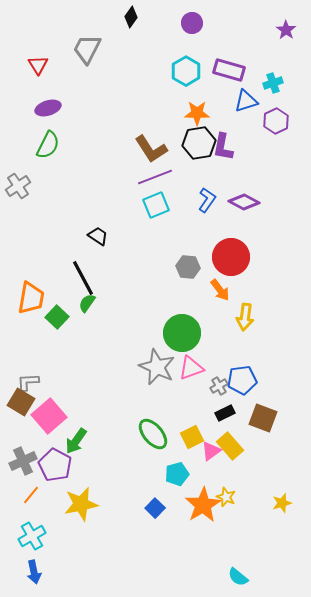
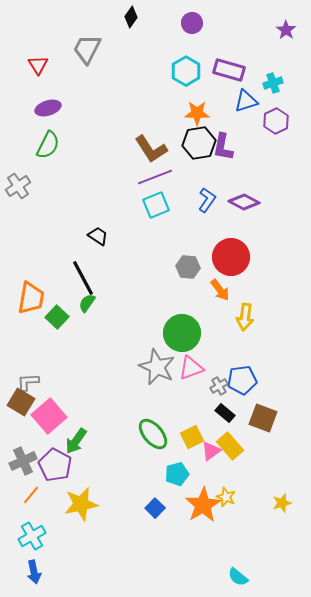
black rectangle at (225, 413): rotated 66 degrees clockwise
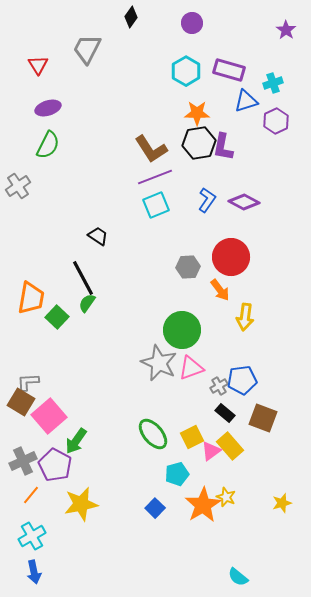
gray hexagon at (188, 267): rotated 10 degrees counterclockwise
green circle at (182, 333): moved 3 px up
gray star at (157, 367): moved 2 px right, 4 px up
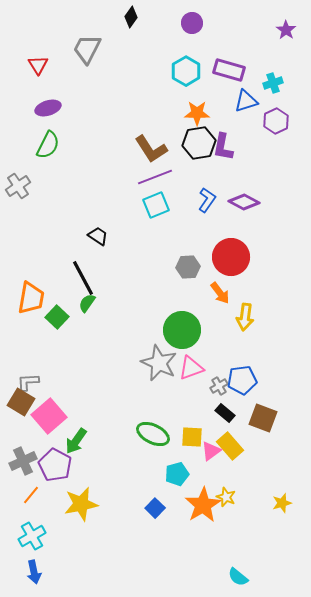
orange arrow at (220, 290): moved 3 px down
green ellipse at (153, 434): rotated 24 degrees counterclockwise
yellow square at (192, 437): rotated 30 degrees clockwise
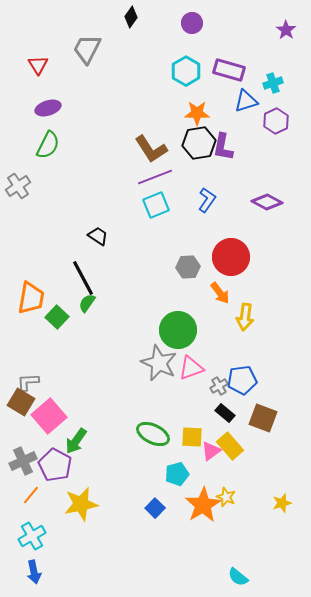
purple diamond at (244, 202): moved 23 px right
green circle at (182, 330): moved 4 px left
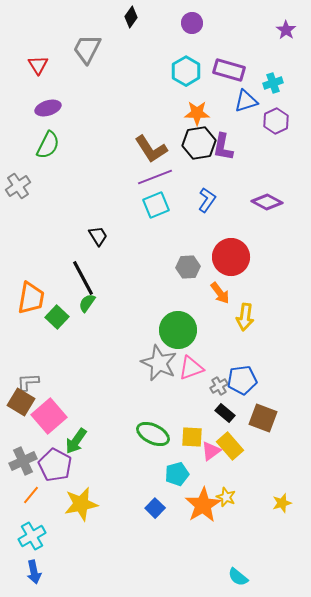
black trapezoid at (98, 236): rotated 25 degrees clockwise
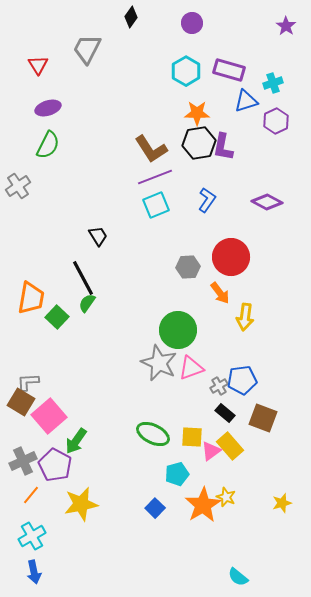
purple star at (286, 30): moved 4 px up
